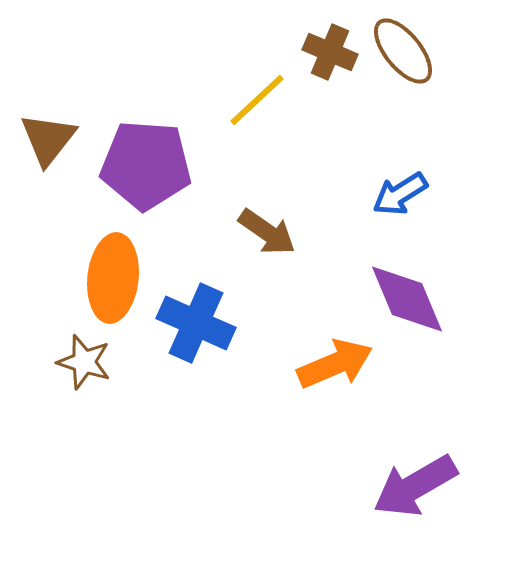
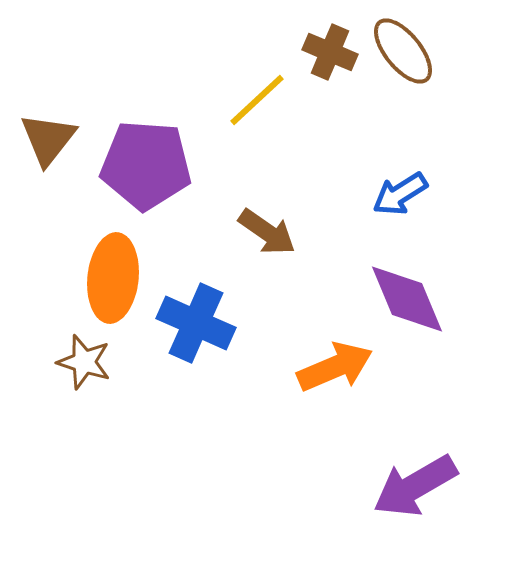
orange arrow: moved 3 px down
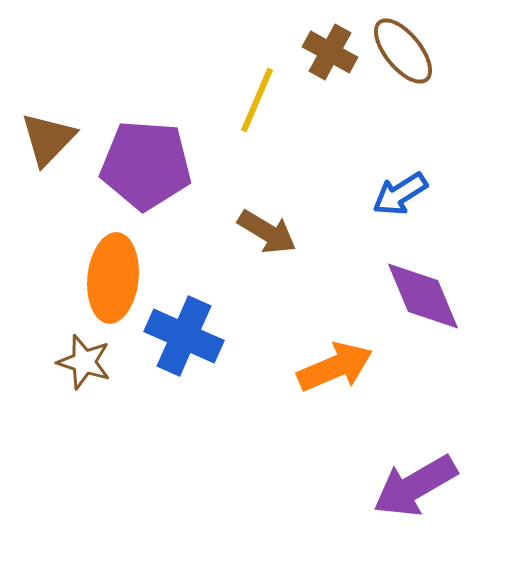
brown cross: rotated 6 degrees clockwise
yellow line: rotated 24 degrees counterclockwise
brown triangle: rotated 6 degrees clockwise
brown arrow: rotated 4 degrees counterclockwise
purple diamond: moved 16 px right, 3 px up
blue cross: moved 12 px left, 13 px down
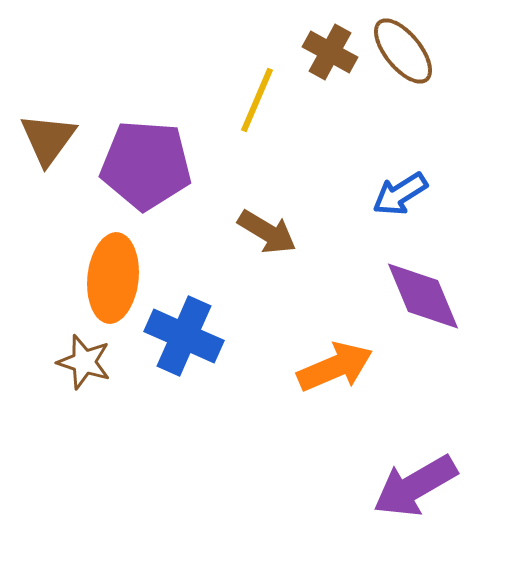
brown triangle: rotated 8 degrees counterclockwise
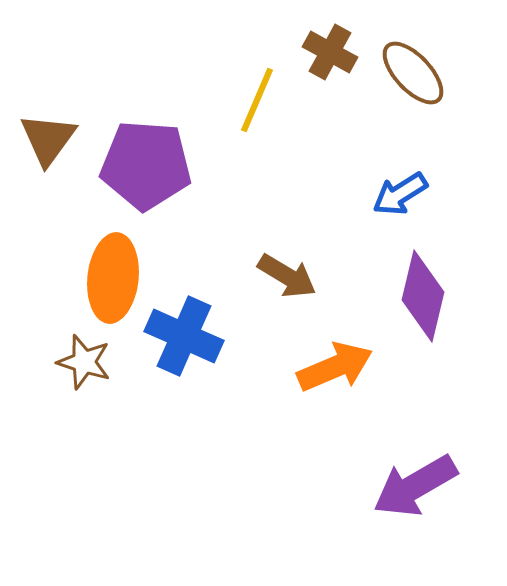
brown ellipse: moved 10 px right, 22 px down; rotated 4 degrees counterclockwise
brown arrow: moved 20 px right, 44 px down
purple diamond: rotated 36 degrees clockwise
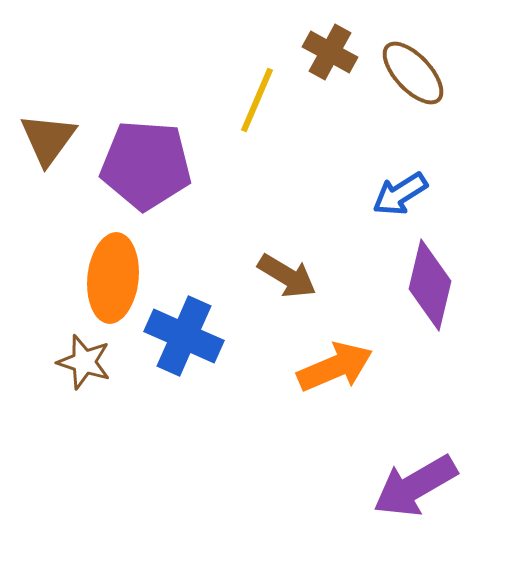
purple diamond: moved 7 px right, 11 px up
